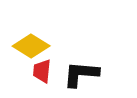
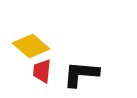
yellow diamond: rotated 9 degrees clockwise
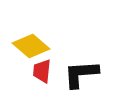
black L-shape: rotated 9 degrees counterclockwise
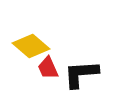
red trapezoid: moved 6 px right, 3 px up; rotated 30 degrees counterclockwise
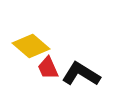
black L-shape: rotated 36 degrees clockwise
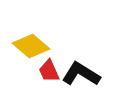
red trapezoid: moved 1 px right, 3 px down
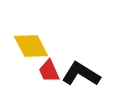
yellow diamond: rotated 21 degrees clockwise
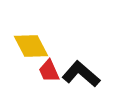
black L-shape: rotated 9 degrees clockwise
